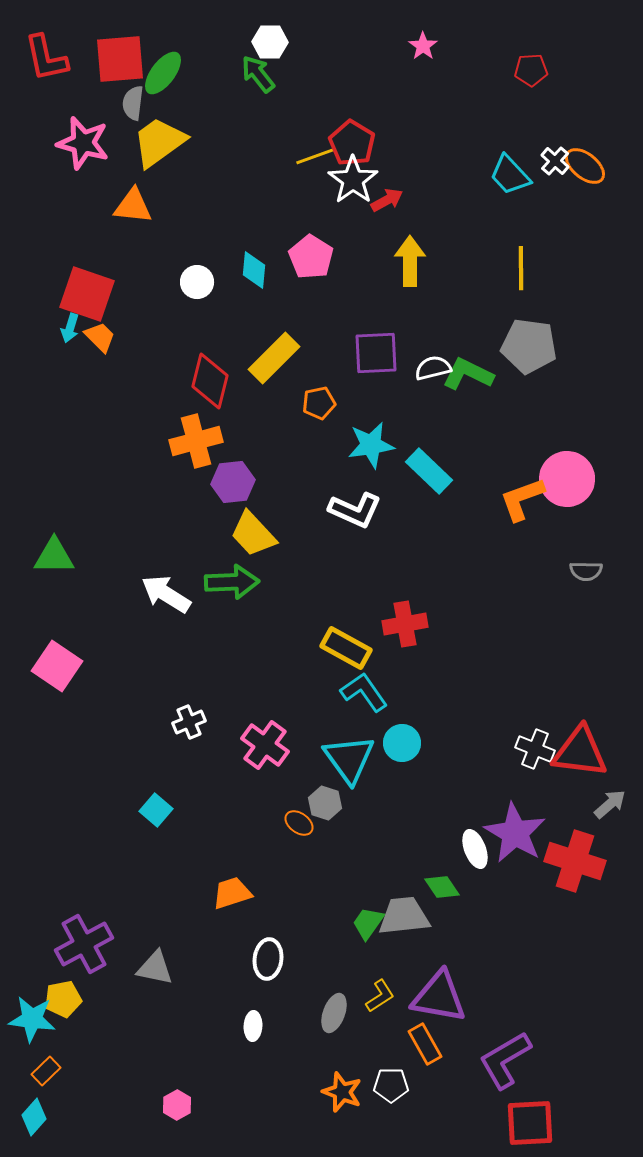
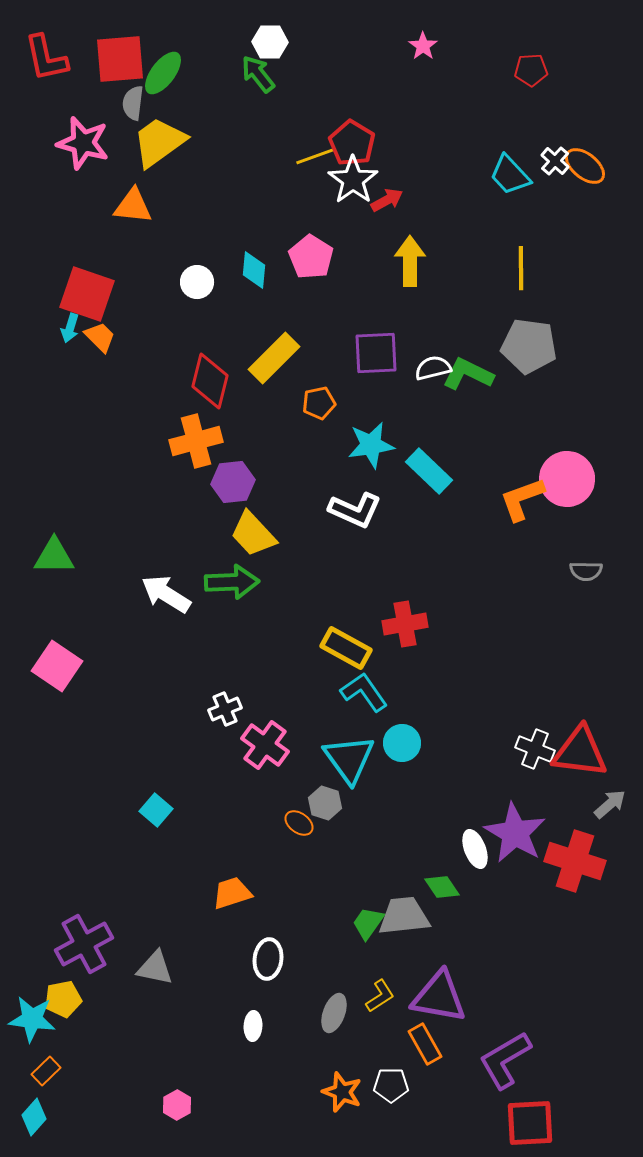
white cross at (189, 722): moved 36 px right, 13 px up
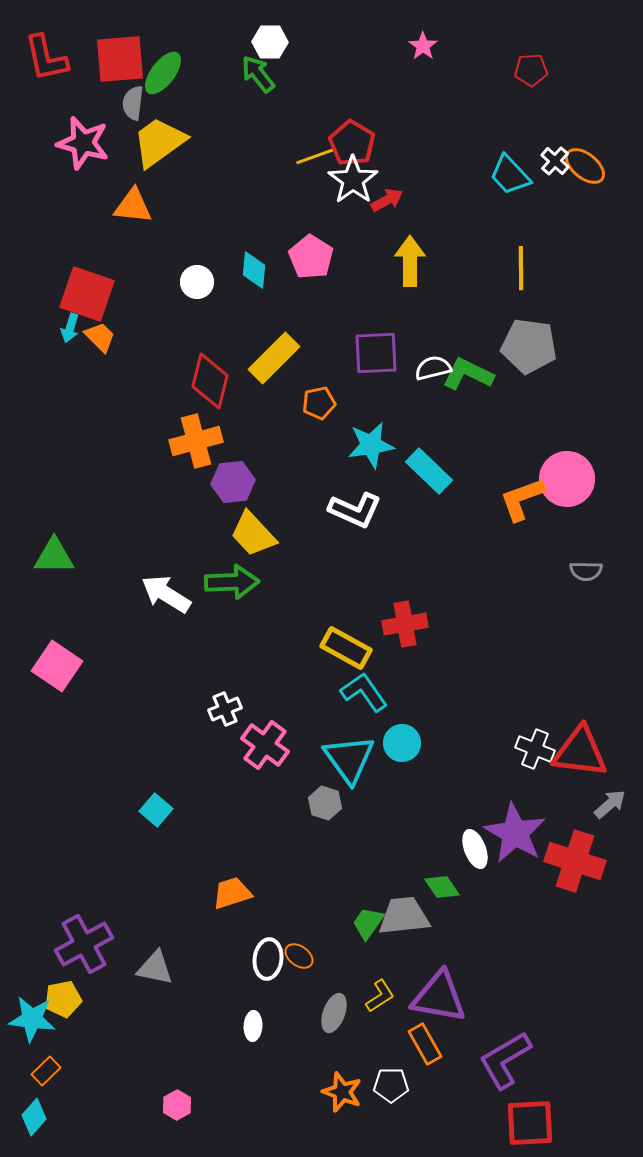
orange ellipse at (299, 823): moved 133 px down
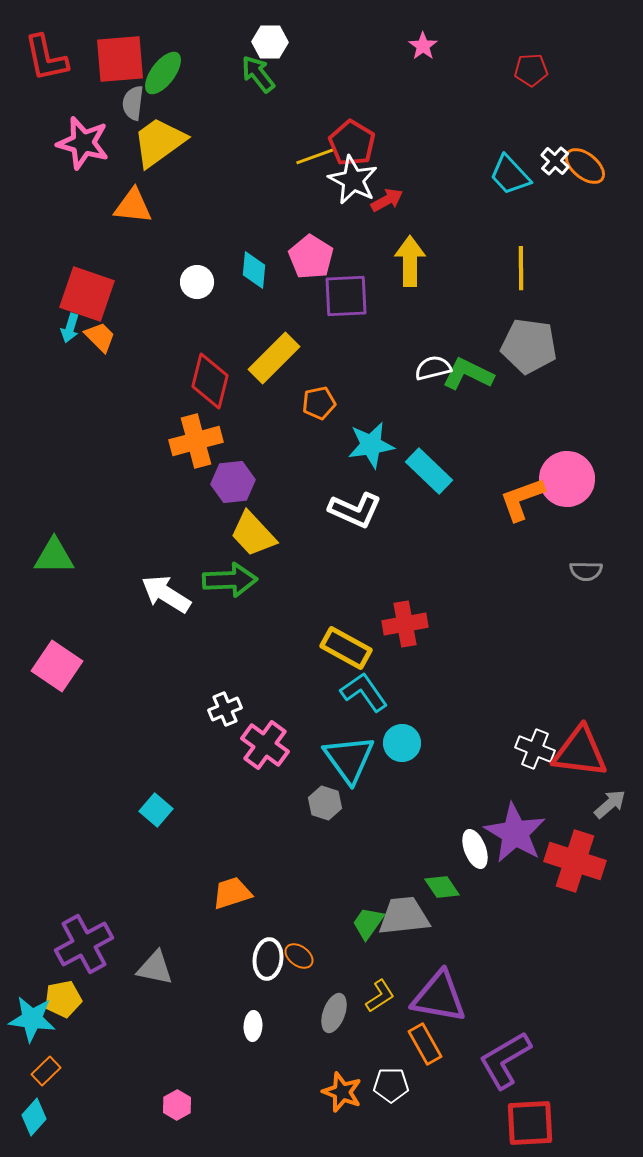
white star at (353, 180): rotated 9 degrees counterclockwise
purple square at (376, 353): moved 30 px left, 57 px up
green arrow at (232, 582): moved 2 px left, 2 px up
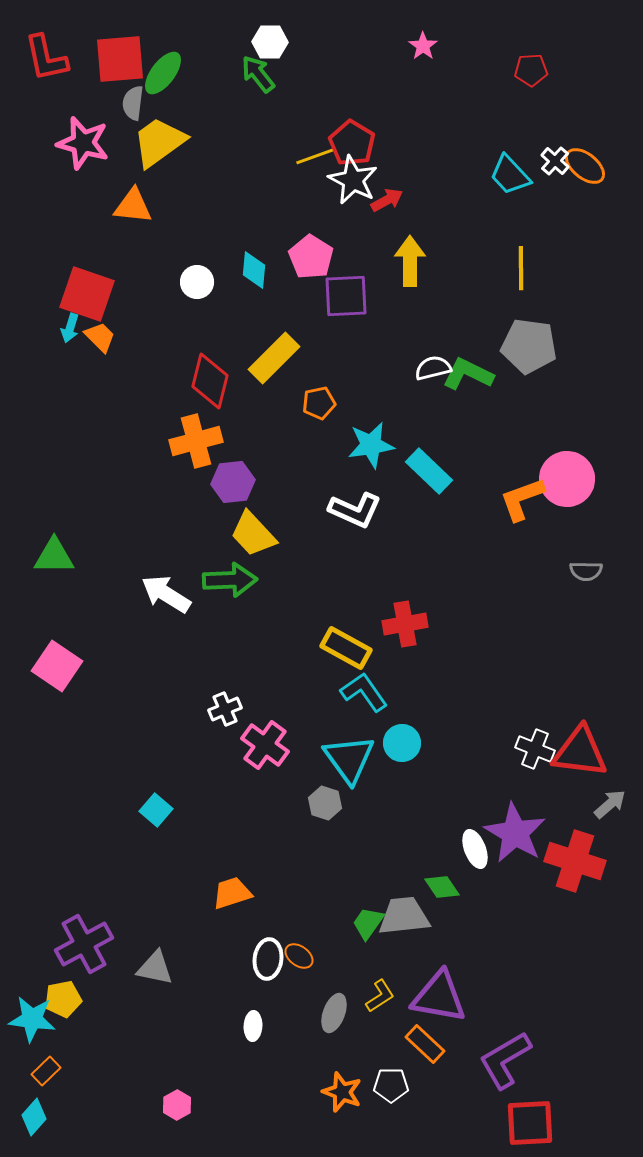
orange rectangle at (425, 1044): rotated 18 degrees counterclockwise
